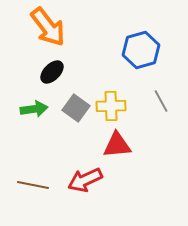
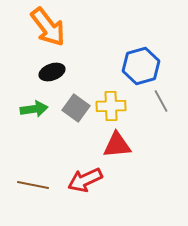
blue hexagon: moved 16 px down
black ellipse: rotated 25 degrees clockwise
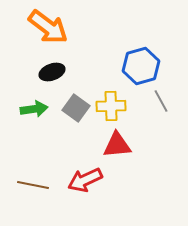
orange arrow: rotated 15 degrees counterclockwise
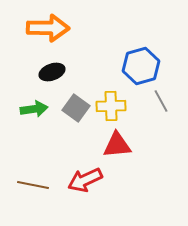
orange arrow: moved 1 px down; rotated 36 degrees counterclockwise
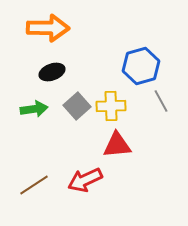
gray square: moved 1 px right, 2 px up; rotated 12 degrees clockwise
brown line: moved 1 px right; rotated 44 degrees counterclockwise
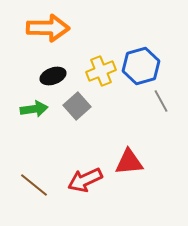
black ellipse: moved 1 px right, 4 px down
yellow cross: moved 10 px left, 35 px up; rotated 20 degrees counterclockwise
red triangle: moved 12 px right, 17 px down
brown line: rotated 72 degrees clockwise
